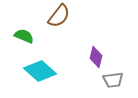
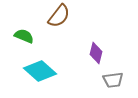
purple diamond: moved 4 px up
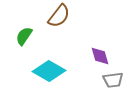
green semicircle: rotated 78 degrees counterclockwise
purple diamond: moved 4 px right, 3 px down; rotated 30 degrees counterclockwise
cyan diamond: moved 9 px right; rotated 12 degrees counterclockwise
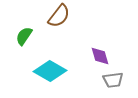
cyan diamond: moved 1 px right
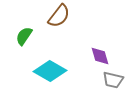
gray trapezoid: rotated 20 degrees clockwise
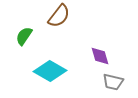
gray trapezoid: moved 2 px down
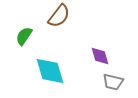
cyan diamond: rotated 44 degrees clockwise
